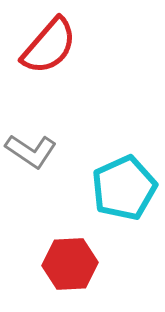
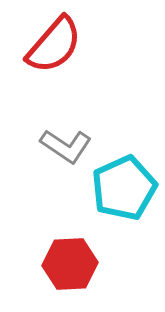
red semicircle: moved 5 px right, 1 px up
gray L-shape: moved 35 px right, 5 px up
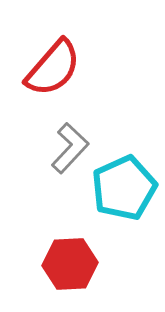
red semicircle: moved 1 px left, 23 px down
gray L-shape: moved 4 px right, 2 px down; rotated 81 degrees counterclockwise
